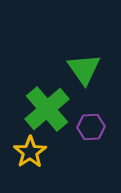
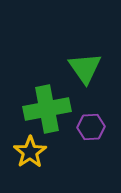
green triangle: moved 1 px right, 1 px up
green cross: rotated 30 degrees clockwise
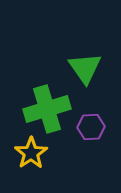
green cross: rotated 6 degrees counterclockwise
yellow star: moved 1 px right, 1 px down
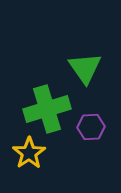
yellow star: moved 2 px left
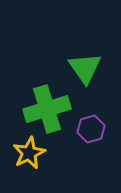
purple hexagon: moved 2 px down; rotated 12 degrees counterclockwise
yellow star: rotated 8 degrees clockwise
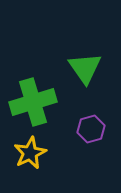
green cross: moved 14 px left, 7 px up
yellow star: moved 1 px right
